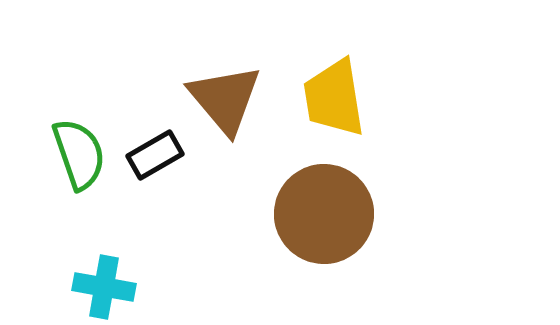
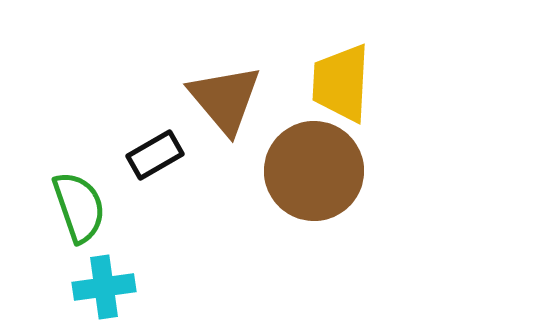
yellow trapezoid: moved 7 px right, 15 px up; rotated 12 degrees clockwise
green semicircle: moved 53 px down
brown circle: moved 10 px left, 43 px up
cyan cross: rotated 18 degrees counterclockwise
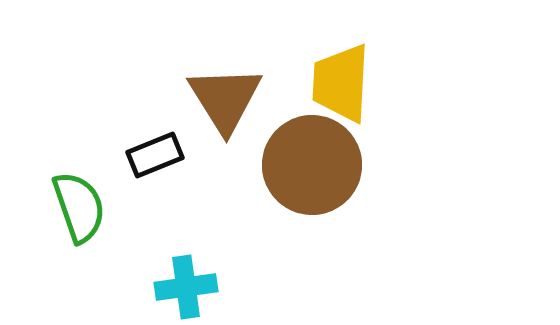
brown triangle: rotated 8 degrees clockwise
black rectangle: rotated 8 degrees clockwise
brown circle: moved 2 px left, 6 px up
cyan cross: moved 82 px right
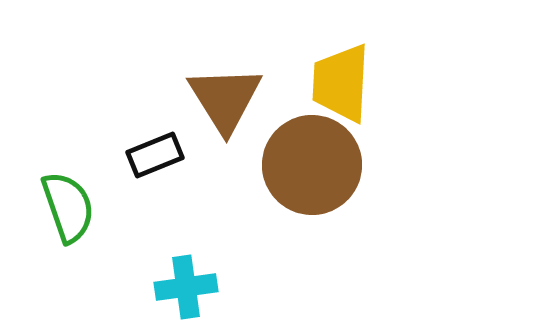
green semicircle: moved 11 px left
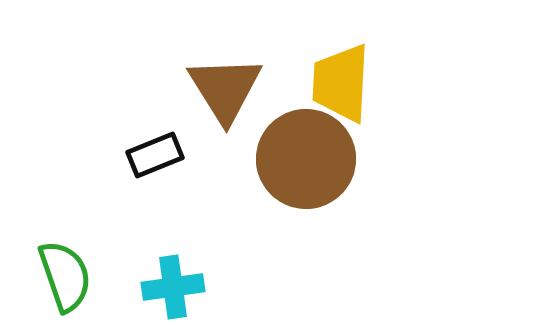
brown triangle: moved 10 px up
brown circle: moved 6 px left, 6 px up
green semicircle: moved 3 px left, 69 px down
cyan cross: moved 13 px left
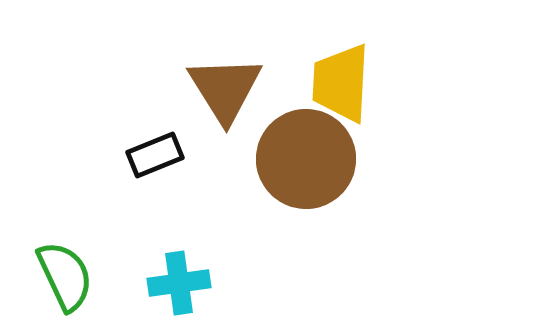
green semicircle: rotated 6 degrees counterclockwise
cyan cross: moved 6 px right, 4 px up
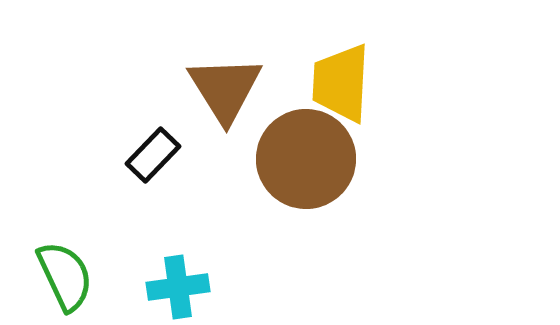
black rectangle: moved 2 px left; rotated 24 degrees counterclockwise
cyan cross: moved 1 px left, 4 px down
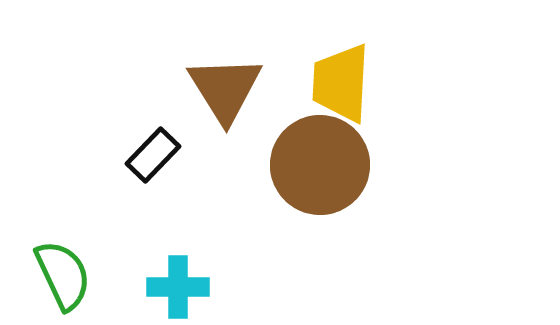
brown circle: moved 14 px right, 6 px down
green semicircle: moved 2 px left, 1 px up
cyan cross: rotated 8 degrees clockwise
